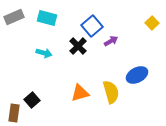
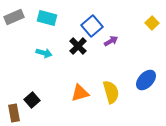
blue ellipse: moved 9 px right, 5 px down; rotated 20 degrees counterclockwise
brown rectangle: rotated 18 degrees counterclockwise
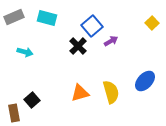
cyan arrow: moved 19 px left, 1 px up
blue ellipse: moved 1 px left, 1 px down
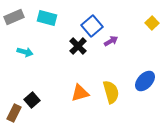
brown rectangle: rotated 36 degrees clockwise
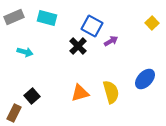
blue square: rotated 20 degrees counterclockwise
blue ellipse: moved 2 px up
black square: moved 4 px up
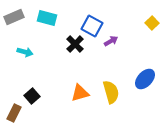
black cross: moved 3 px left, 2 px up
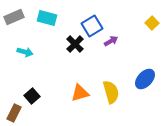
blue square: rotated 30 degrees clockwise
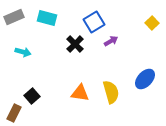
blue square: moved 2 px right, 4 px up
cyan arrow: moved 2 px left
orange triangle: rotated 24 degrees clockwise
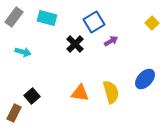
gray rectangle: rotated 30 degrees counterclockwise
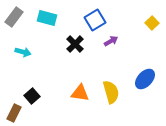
blue square: moved 1 px right, 2 px up
